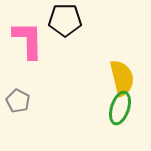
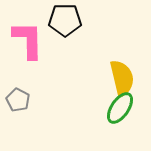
gray pentagon: moved 1 px up
green ellipse: rotated 16 degrees clockwise
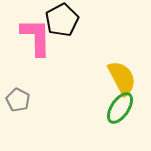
black pentagon: moved 3 px left; rotated 28 degrees counterclockwise
pink L-shape: moved 8 px right, 3 px up
yellow semicircle: rotated 15 degrees counterclockwise
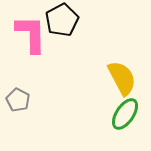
pink L-shape: moved 5 px left, 3 px up
green ellipse: moved 5 px right, 6 px down
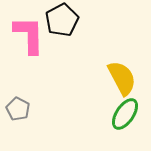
pink L-shape: moved 2 px left, 1 px down
gray pentagon: moved 9 px down
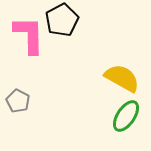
yellow semicircle: rotated 33 degrees counterclockwise
gray pentagon: moved 8 px up
green ellipse: moved 1 px right, 2 px down
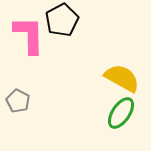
green ellipse: moved 5 px left, 3 px up
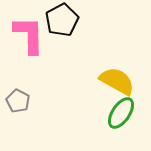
yellow semicircle: moved 5 px left, 3 px down
